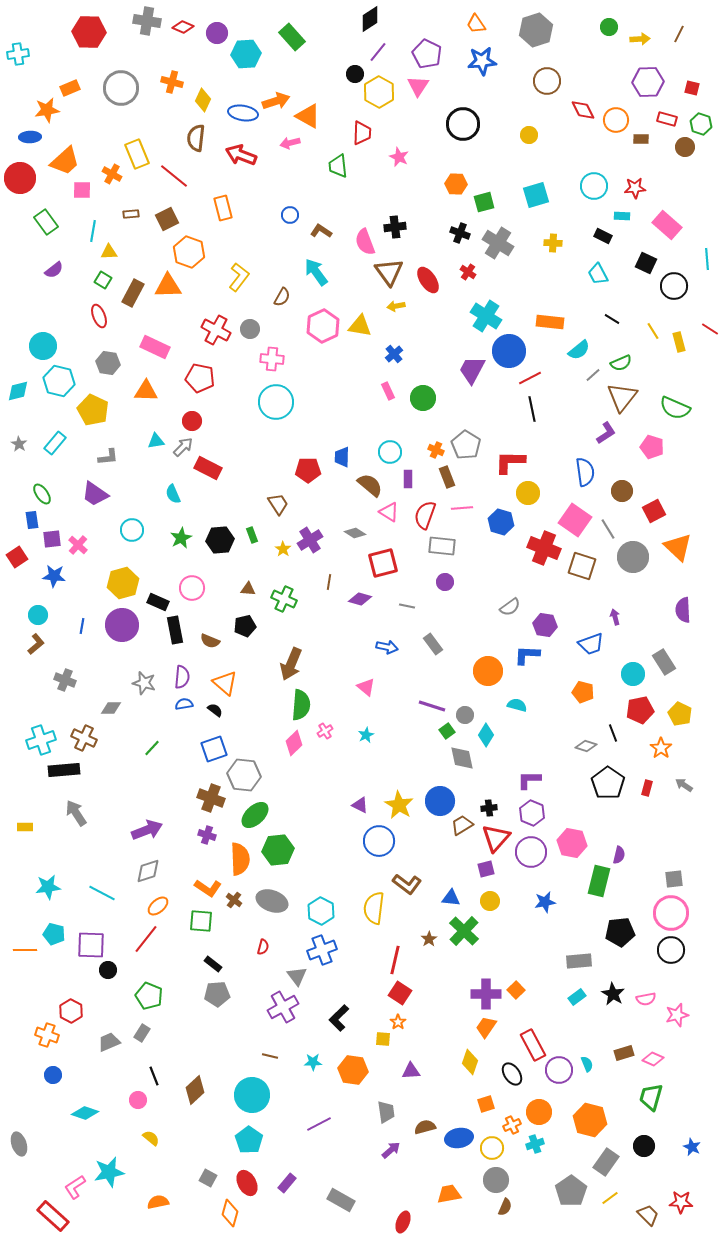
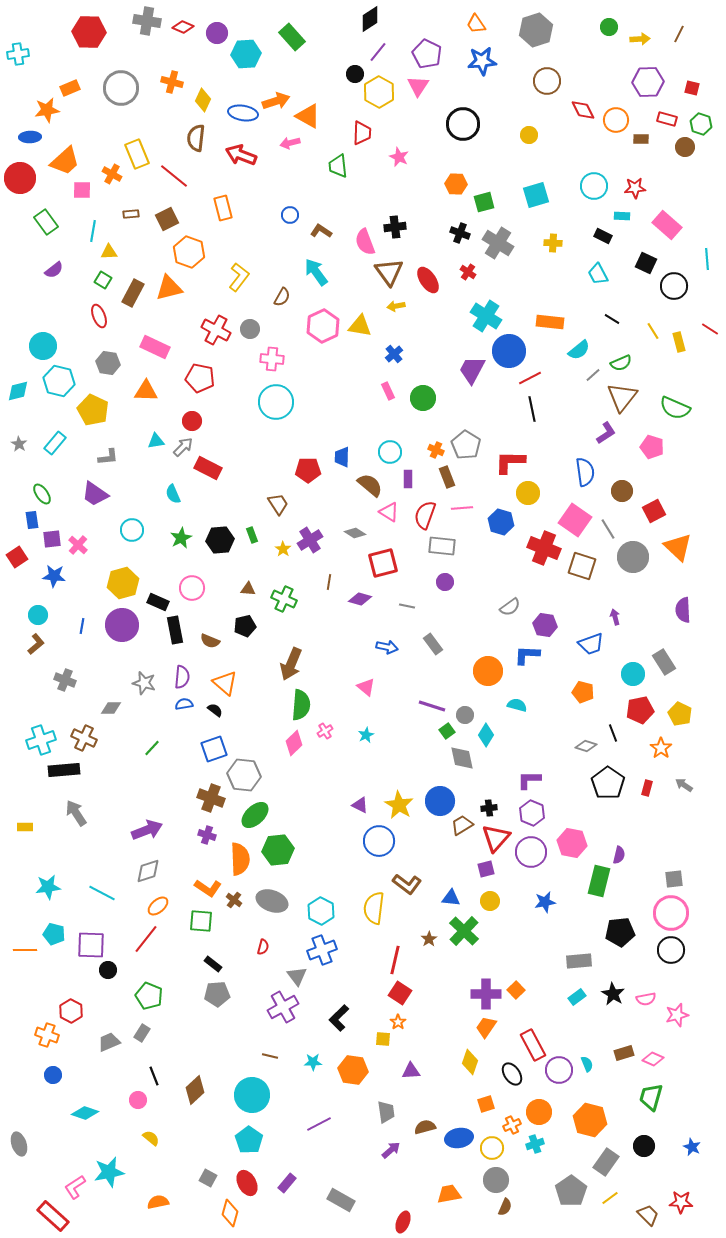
orange triangle at (168, 286): moved 1 px right, 2 px down; rotated 12 degrees counterclockwise
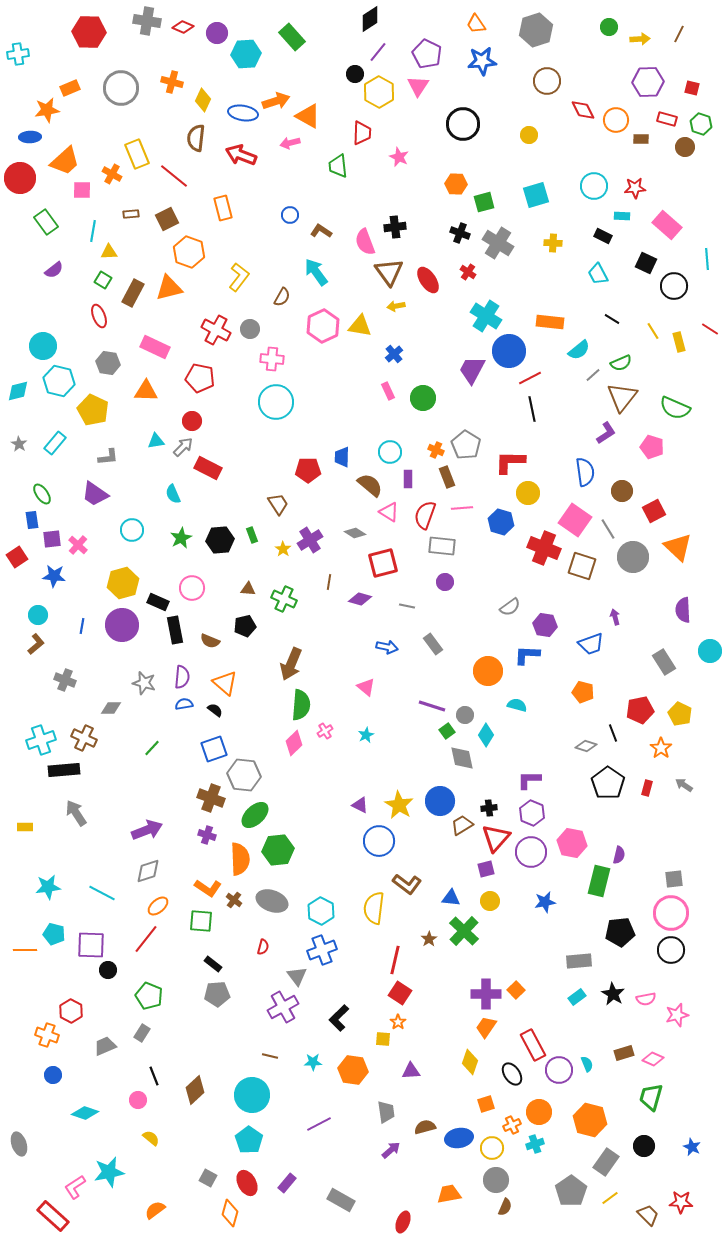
cyan circle at (633, 674): moved 77 px right, 23 px up
gray trapezoid at (109, 1042): moved 4 px left, 4 px down
orange semicircle at (158, 1202): moved 3 px left, 8 px down; rotated 25 degrees counterclockwise
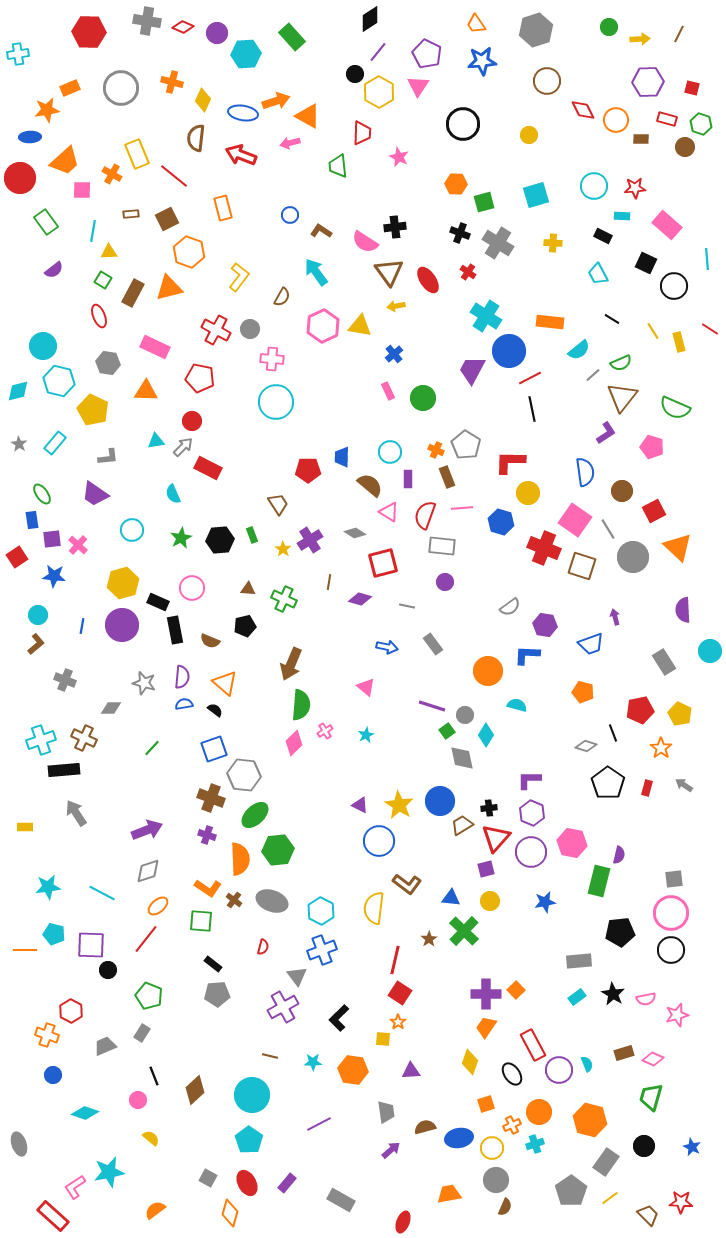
pink semicircle at (365, 242): rotated 36 degrees counterclockwise
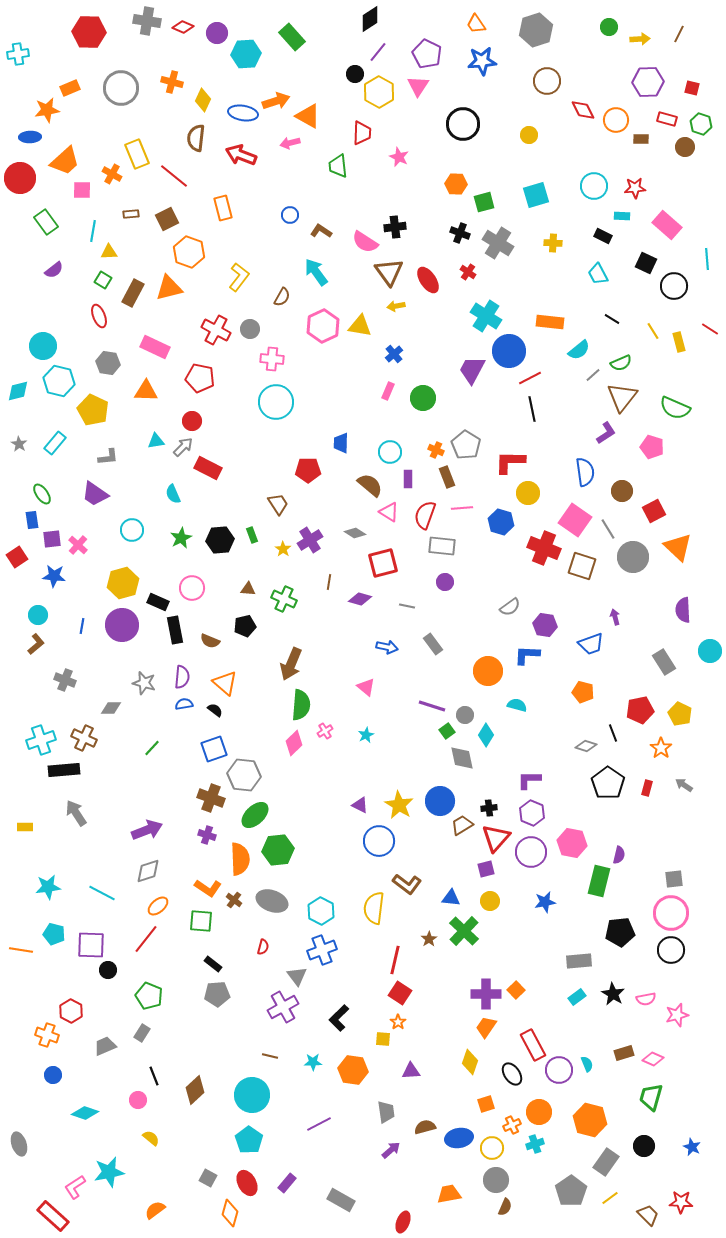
pink rectangle at (388, 391): rotated 48 degrees clockwise
blue trapezoid at (342, 457): moved 1 px left, 14 px up
orange line at (25, 950): moved 4 px left; rotated 10 degrees clockwise
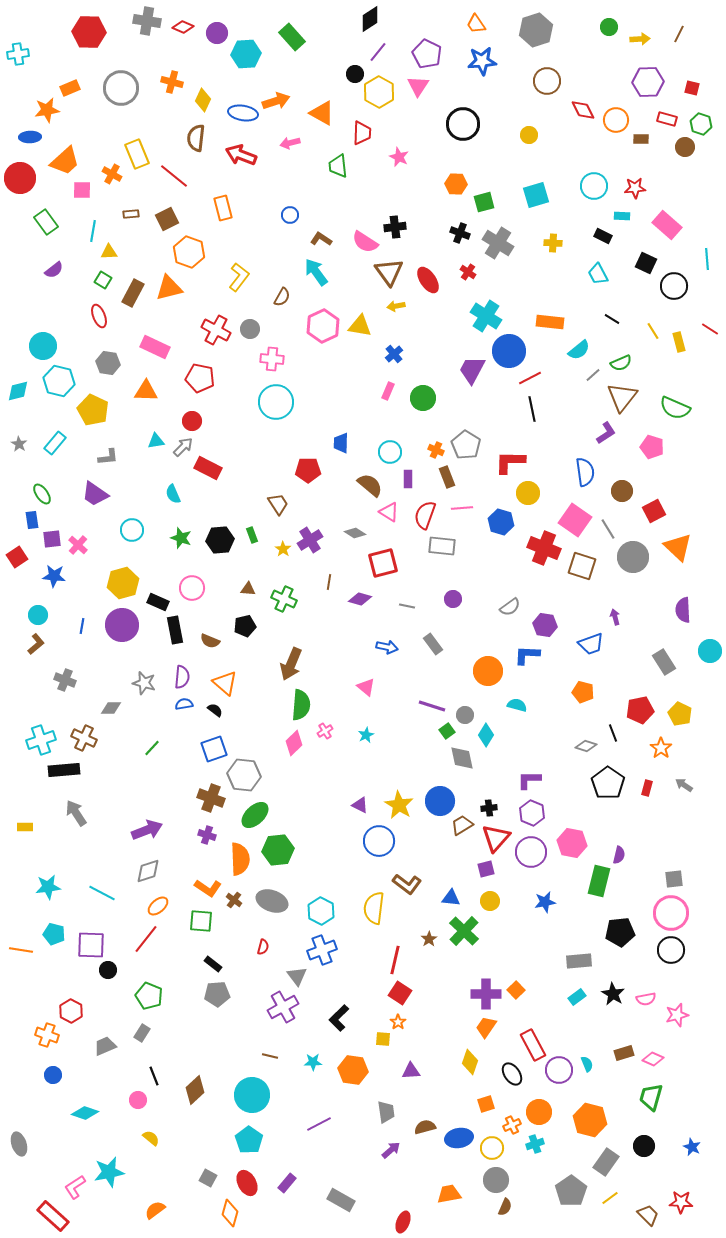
orange triangle at (308, 116): moved 14 px right, 3 px up
brown L-shape at (321, 231): moved 8 px down
green star at (181, 538): rotated 25 degrees counterclockwise
purple circle at (445, 582): moved 8 px right, 17 px down
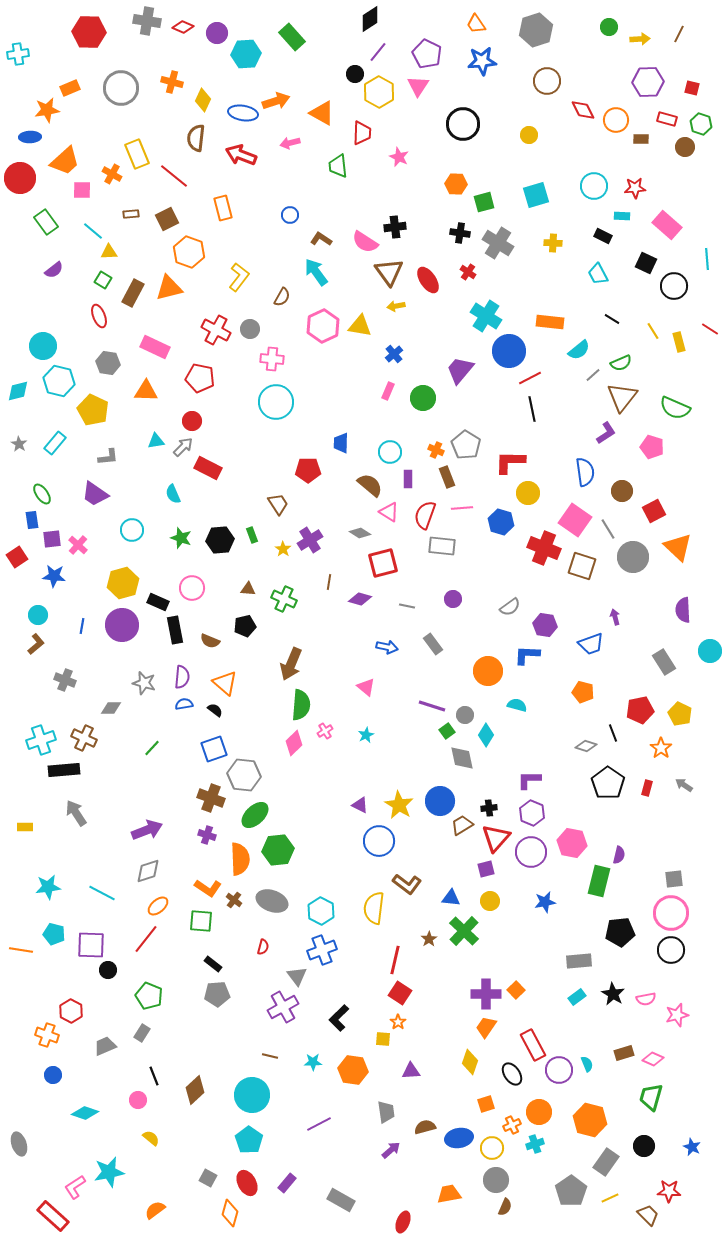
cyan line at (93, 231): rotated 60 degrees counterclockwise
black cross at (460, 233): rotated 12 degrees counterclockwise
purple trapezoid at (472, 370): moved 12 px left; rotated 12 degrees clockwise
gray diamond at (355, 533): moved 5 px right
yellow line at (610, 1198): rotated 12 degrees clockwise
red star at (681, 1202): moved 12 px left, 11 px up
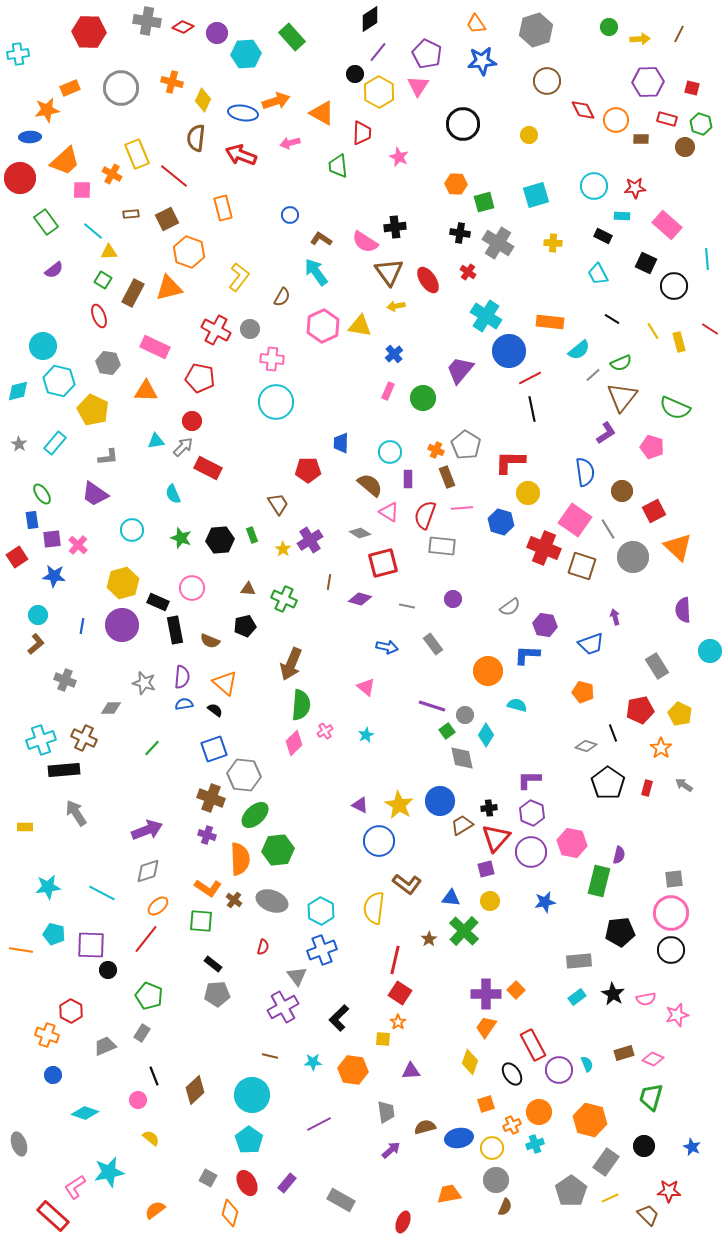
gray rectangle at (664, 662): moved 7 px left, 4 px down
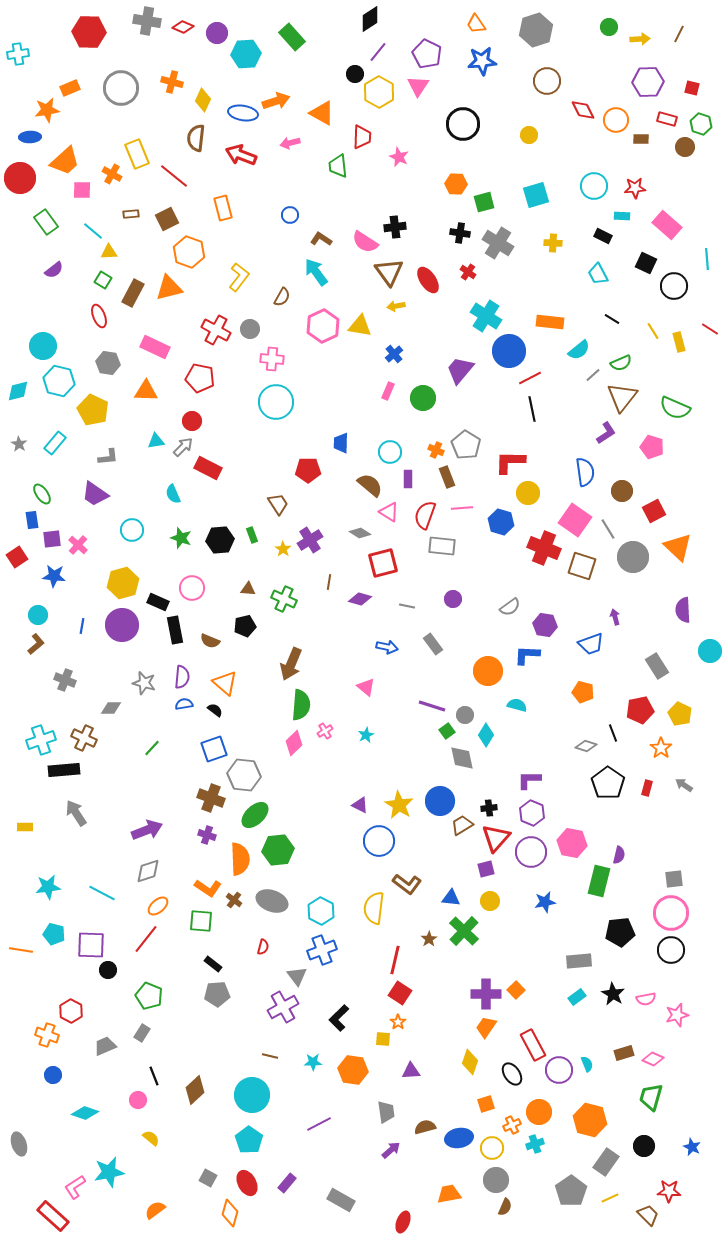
red trapezoid at (362, 133): moved 4 px down
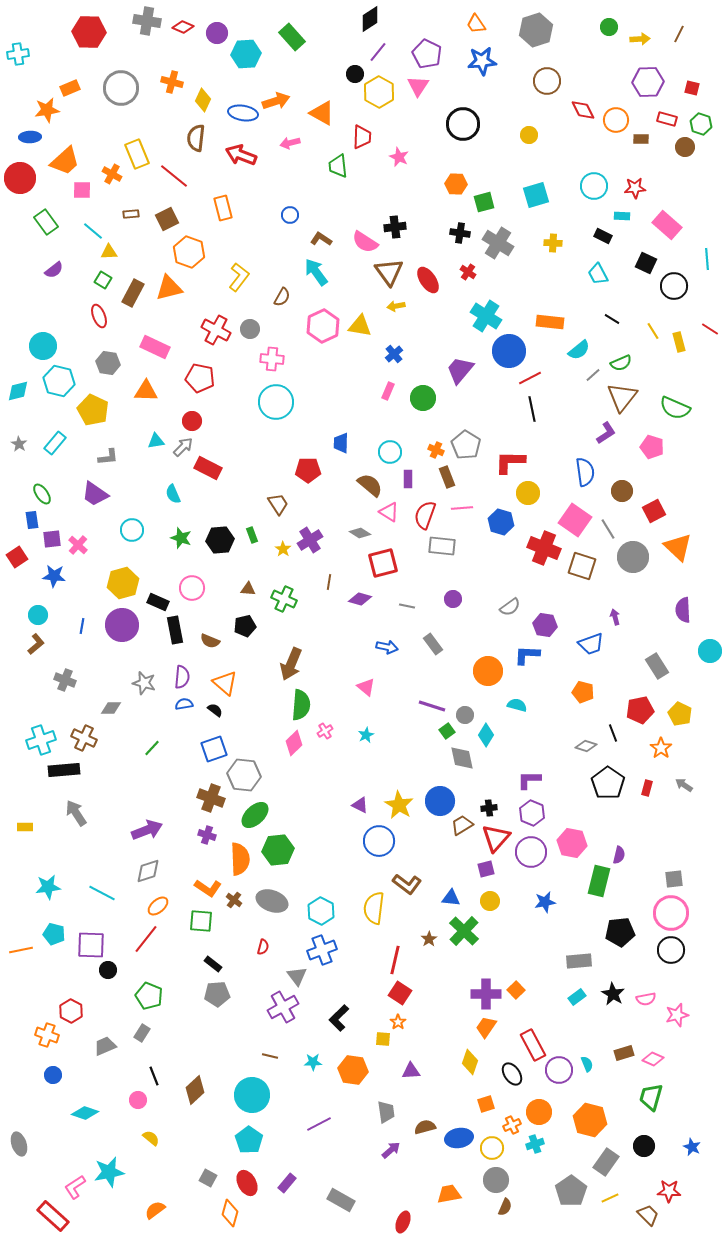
orange line at (21, 950): rotated 20 degrees counterclockwise
